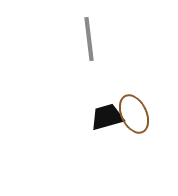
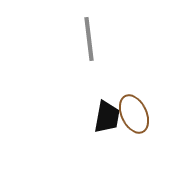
black trapezoid: rotated 116 degrees clockwise
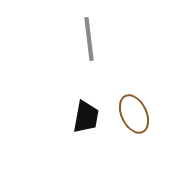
black trapezoid: moved 21 px left
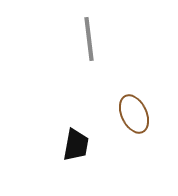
black trapezoid: moved 10 px left, 28 px down
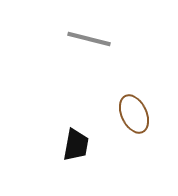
gray line: rotated 69 degrees counterclockwise
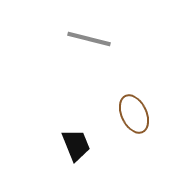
black trapezoid: rotated 32 degrees counterclockwise
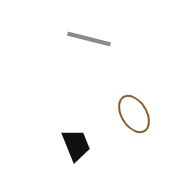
brown ellipse: rotated 6 degrees counterclockwise
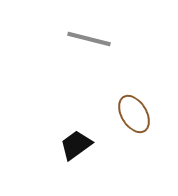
black trapezoid: rotated 104 degrees counterclockwise
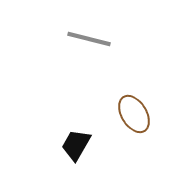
black trapezoid: rotated 24 degrees counterclockwise
